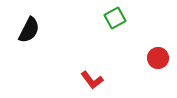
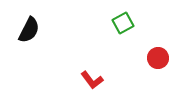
green square: moved 8 px right, 5 px down
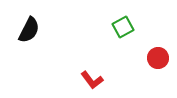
green square: moved 4 px down
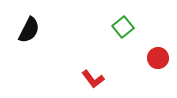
green square: rotated 10 degrees counterclockwise
red L-shape: moved 1 px right, 1 px up
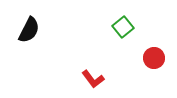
red circle: moved 4 px left
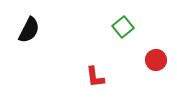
red circle: moved 2 px right, 2 px down
red L-shape: moved 2 px right, 2 px up; rotated 30 degrees clockwise
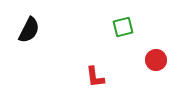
green square: rotated 25 degrees clockwise
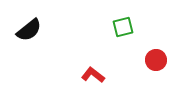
black semicircle: rotated 24 degrees clockwise
red L-shape: moved 2 px left, 2 px up; rotated 135 degrees clockwise
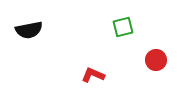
black semicircle: rotated 28 degrees clockwise
red L-shape: rotated 15 degrees counterclockwise
